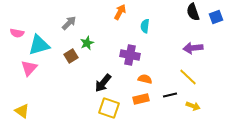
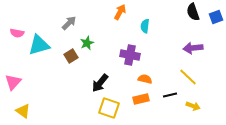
pink triangle: moved 16 px left, 14 px down
black arrow: moved 3 px left
yellow triangle: moved 1 px right
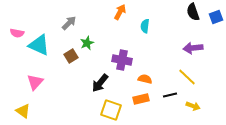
cyan triangle: rotated 40 degrees clockwise
purple cross: moved 8 px left, 5 px down
yellow line: moved 1 px left
pink triangle: moved 22 px right
yellow square: moved 2 px right, 2 px down
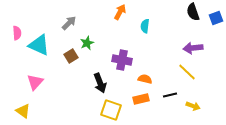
blue square: moved 1 px down
pink semicircle: rotated 104 degrees counterclockwise
yellow line: moved 5 px up
black arrow: rotated 60 degrees counterclockwise
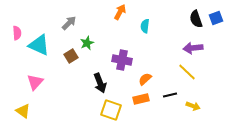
black semicircle: moved 3 px right, 7 px down
orange semicircle: rotated 56 degrees counterclockwise
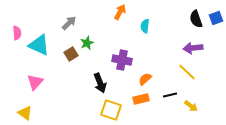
brown square: moved 2 px up
yellow arrow: moved 2 px left; rotated 16 degrees clockwise
yellow triangle: moved 2 px right, 2 px down
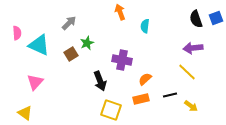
orange arrow: rotated 49 degrees counterclockwise
black arrow: moved 2 px up
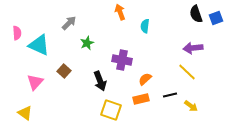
black semicircle: moved 5 px up
brown square: moved 7 px left, 17 px down; rotated 16 degrees counterclockwise
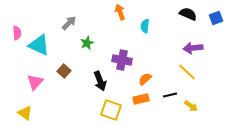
black semicircle: moved 8 px left; rotated 132 degrees clockwise
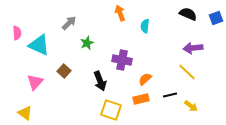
orange arrow: moved 1 px down
